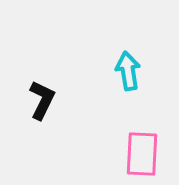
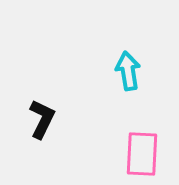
black L-shape: moved 19 px down
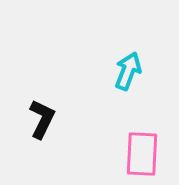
cyan arrow: rotated 30 degrees clockwise
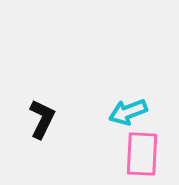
cyan arrow: moved 41 px down; rotated 132 degrees counterclockwise
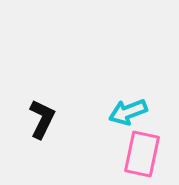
pink rectangle: rotated 9 degrees clockwise
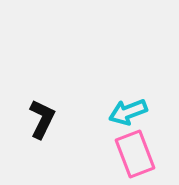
pink rectangle: moved 7 px left; rotated 33 degrees counterclockwise
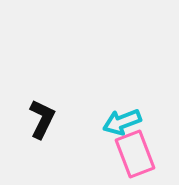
cyan arrow: moved 6 px left, 10 px down
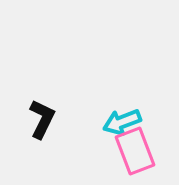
pink rectangle: moved 3 px up
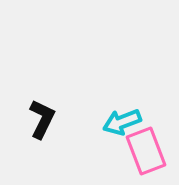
pink rectangle: moved 11 px right
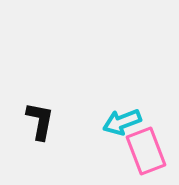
black L-shape: moved 2 px left, 2 px down; rotated 15 degrees counterclockwise
